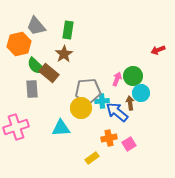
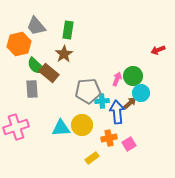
brown arrow: rotated 56 degrees clockwise
yellow circle: moved 1 px right, 17 px down
blue arrow: rotated 45 degrees clockwise
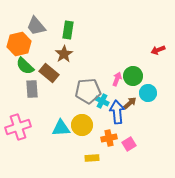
green semicircle: moved 11 px left
cyan circle: moved 7 px right
cyan cross: rotated 32 degrees clockwise
pink cross: moved 2 px right
yellow rectangle: rotated 32 degrees clockwise
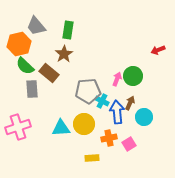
cyan circle: moved 4 px left, 24 px down
brown arrow: rotated 24 degrees counterclockwise
yellow circle: moved 2 px right, 1 px up
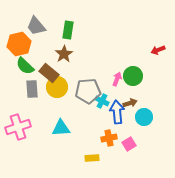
brown arrow: rotated 48 degrees clockwise
yellow circle: moved 27 px left, 37 px up
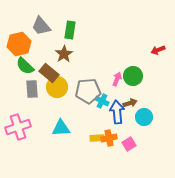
gray trapezoid: moved 5 px right
green rectangle: moved 2 px right
yellow rectangle: moved 5 px right, 20 px up
